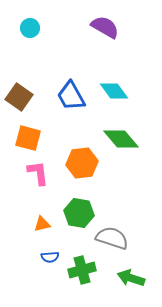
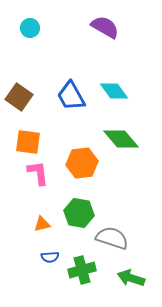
orange square: moved 4 px down; rotated 8 degrees counterclockwise
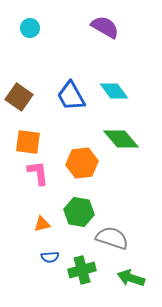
green hexagon: moved 1 px up
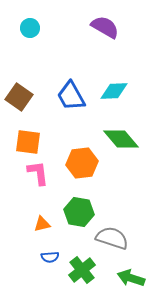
cyan diamond: rotated 56 degrees counterclockwise
green cross: rotated 24 degrees counterclockwise
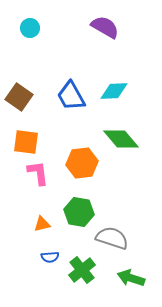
orange square: moved 2 px left
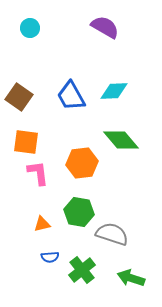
green diamond: moved 1 px down
gray semicircle: moved 4 px up
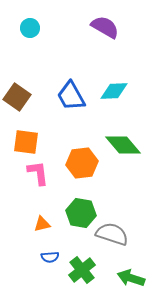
brown square: moved 2 px left
green diamond: moved 2 px right, 5 px down
green hexagon: moved 2 px right, 1 px down
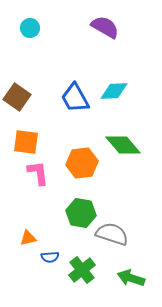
blue trapezoid: moved 4 px right, 2 px down
orange triangle: moved 14 px left, 14 px down
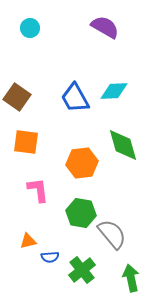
green diamond: rotated 24 degrees clockwise
pink L-shape: moved 17 px down
gray semicircle: rotated 32 degrees clockwise
orange triangle: moved 3 px down
green arrow: rotated 60 degrees clockwise
